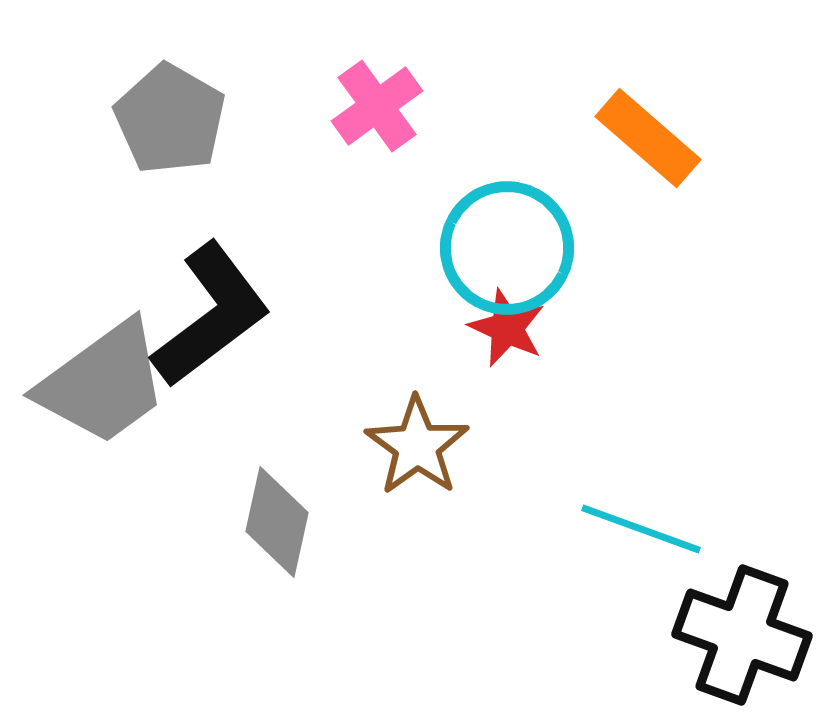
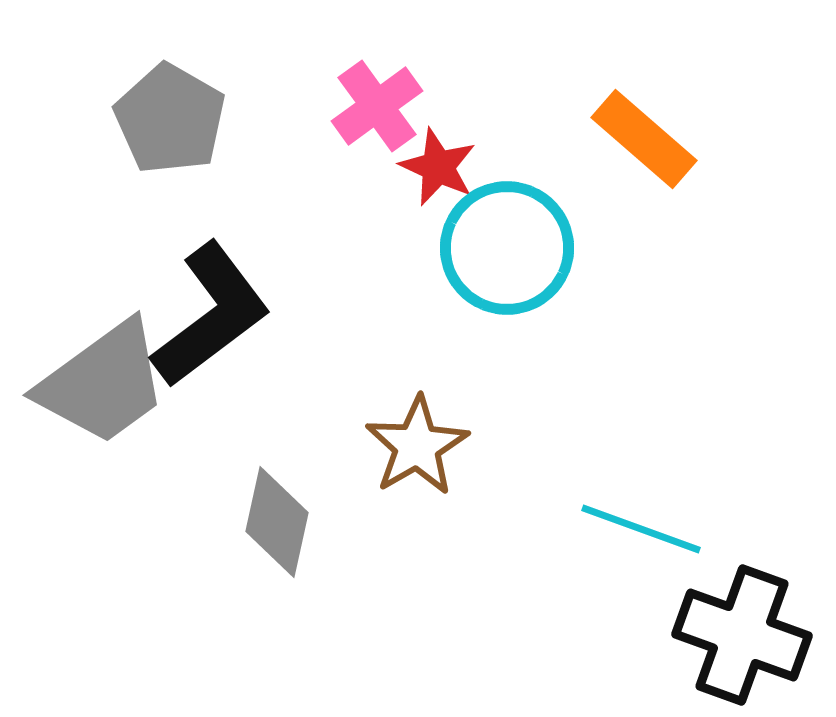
orange rectangle: moved 4 px left, 1 px down
red star: moved 69 px left, 161 px up
brown star: rotated 6 degrees clockwise
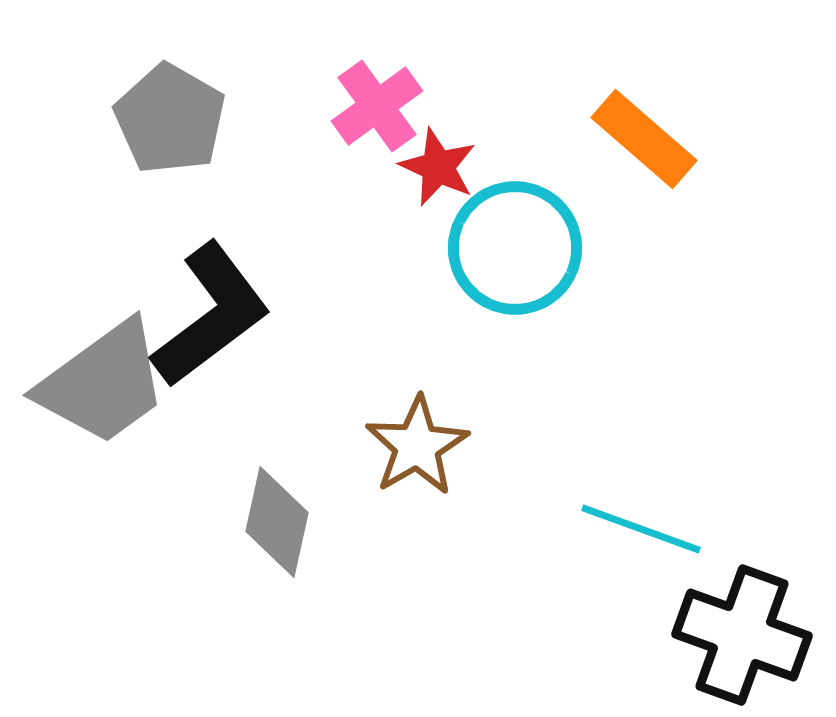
cyan circle: moved 8 px right
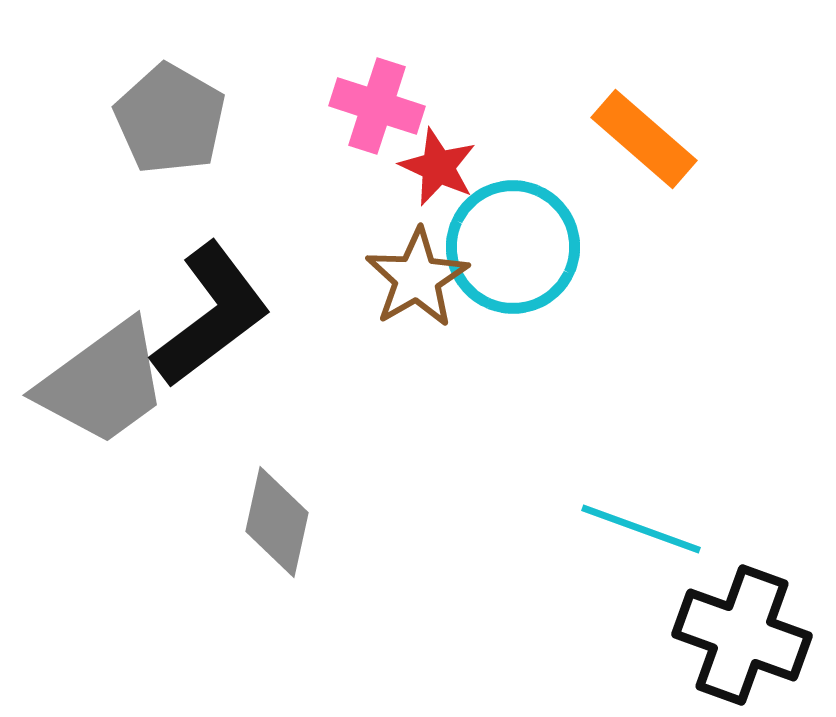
pink cross: rotated 36 degrees counterclockwise
cyan circle: moved 2 px left, 1 px up
brown star: moved 168 px up
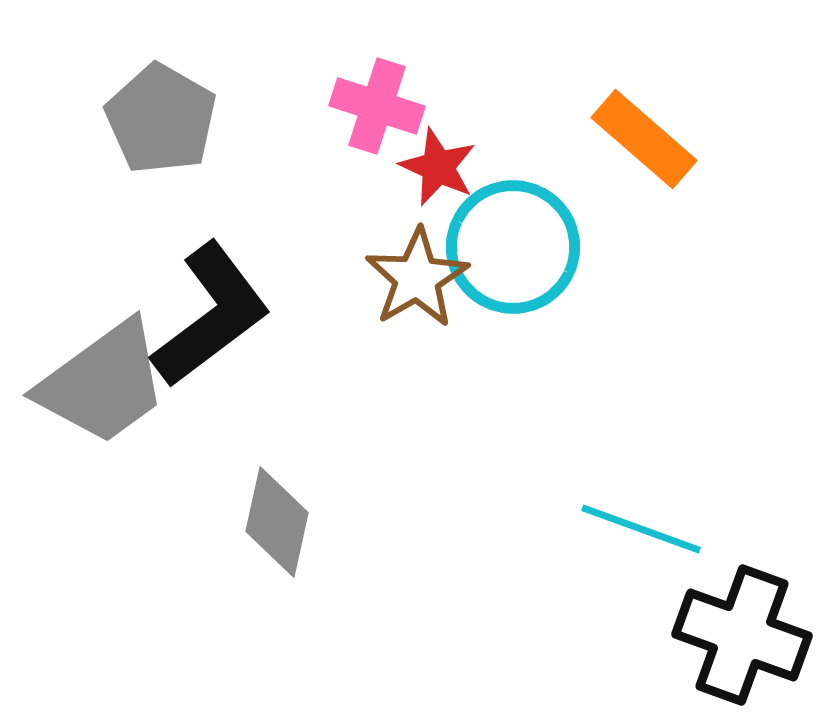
gray pentagon: moved 9 px left
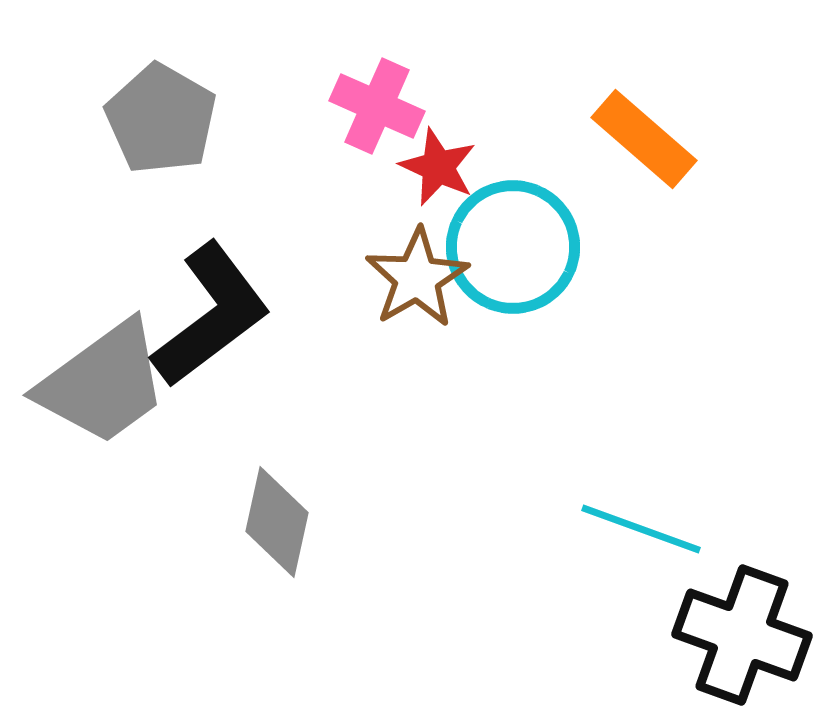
pink cross: rotated 6 degrees clockwise
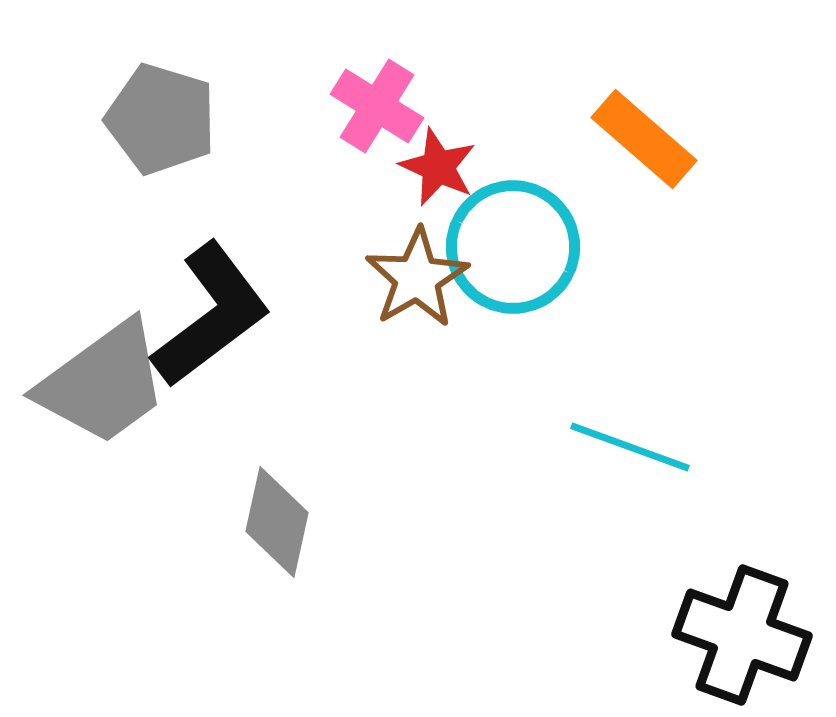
pink cross: rotated 8 degrees clockwise
gray pentagon: rotated 13 degrees counterclockwise
cyan line: moved 11 px left, 82 px up
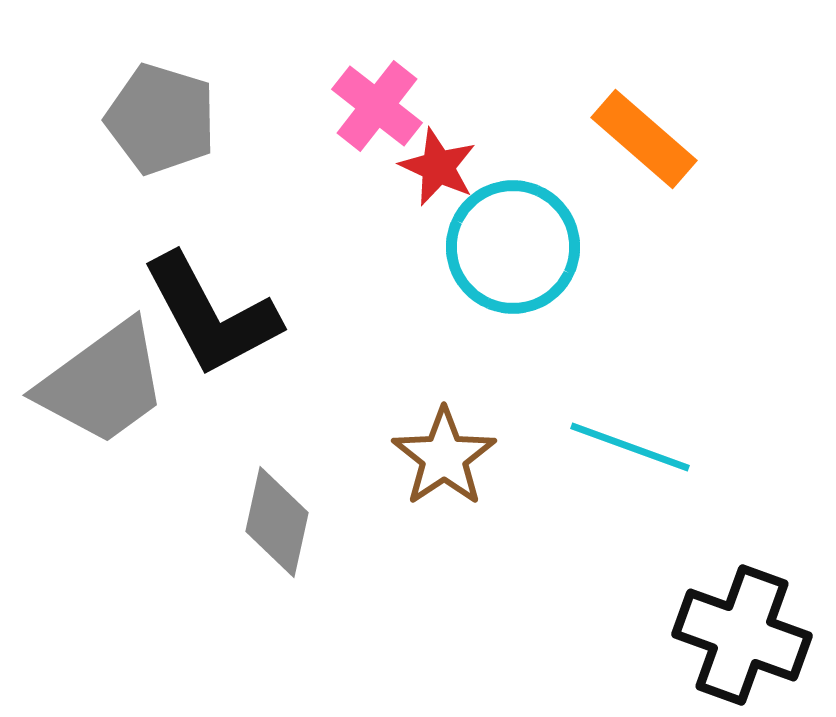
pink cross: rotated 6 degrees clockwise
brown star: moved 27 px right, 179 px down; rotated 4 degrees counterclockwise
black L-shape: rotated 99 degrees clockwise
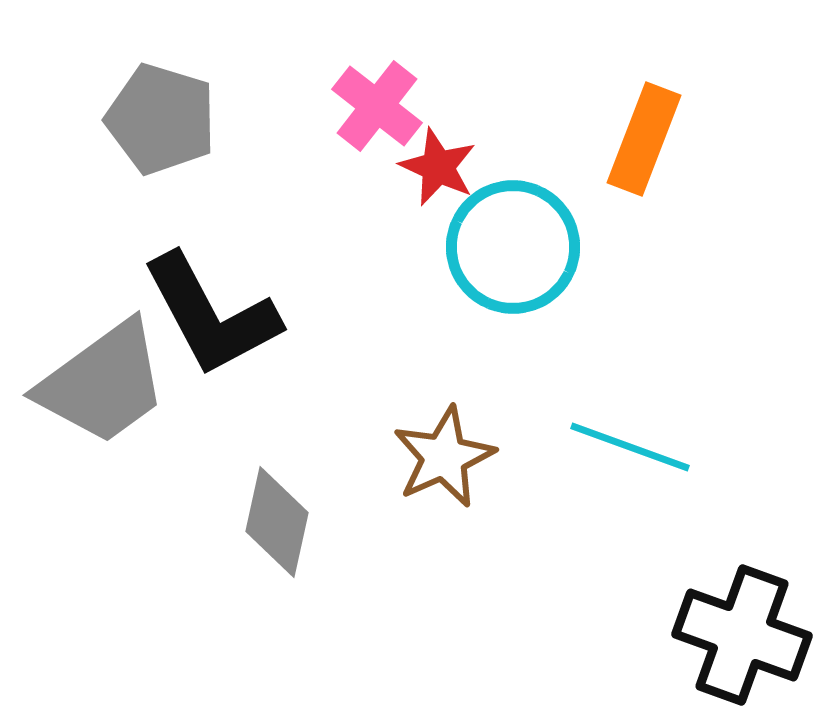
orange rectangle: rotated 70 degrees clockwise
brown star: rotated 10 degrees clockwise
